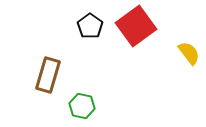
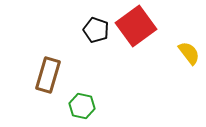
black pentagon: moved 6 px right, 4 px down; rotated 15 degrees counterclockwise
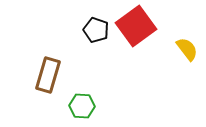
yellow semicircle: moved 2 px left, 4 px up
green hexagon: rotated 10 degrees counterclockwise
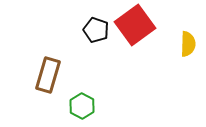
red square: moved 1 px left, 1 px up
yellow semicircle: moved 1 px right, 5 px up; rotated 40 degrees clockwise
green hexagon: rotated 25 degrees clockwise
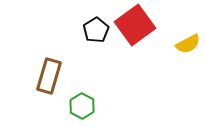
black pentagon: rotated 20 degrees clockwise
yellow semicircle: rotated 60 degrees clockwise
brown rectangle: moved 1 px right, 1 px down
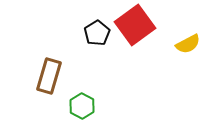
black pentagon: moved 1 px right, 3 px down
